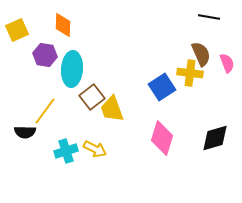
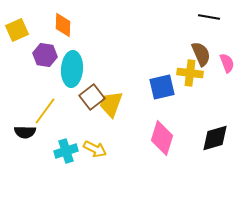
blue square: rotated 20 degrees clockwise
yellow trapezoid: moved 1 px left, 5 px up; rotated 40 degrees clockwise
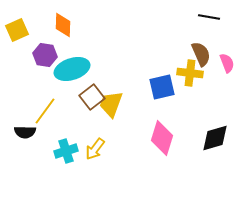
cyan ellipse: rotated 68 degrees clockwise
yellow arrow: rotated 100 degrees clockwise
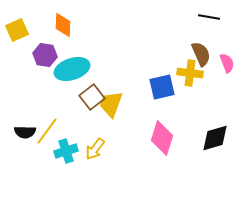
yellow line: moved 2 px right, 20 px down
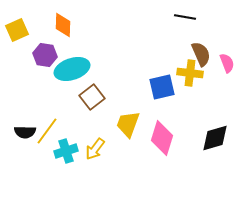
black line: moved 24 px left
yellow trapezoid: moved 17 px right, 20 px down
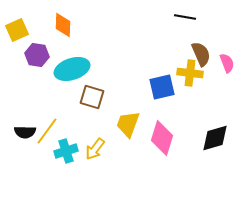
purple hexagon: moved 8 px left
brown square: rotated 35 degrees counterclockwise
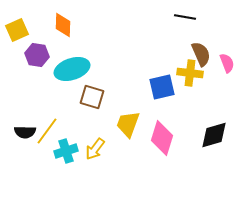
black diamond: moved 1 px left, 3 px up
